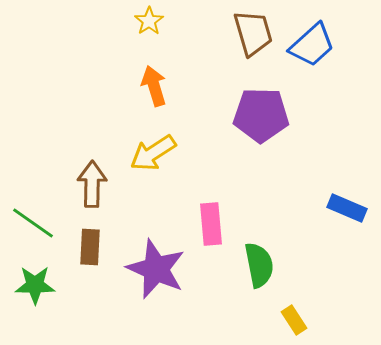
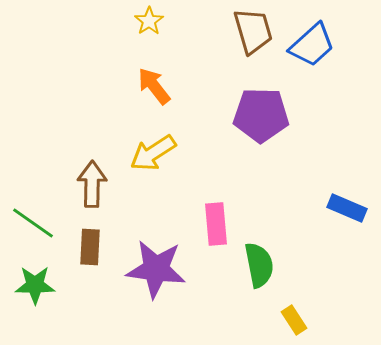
brown trapezoid: moved 2 px up
orange arrow: rotated 21 degrees counterclockwise
pink rectangle: moved 5 px right
purple star: rotated 16 degrees counterclockwise
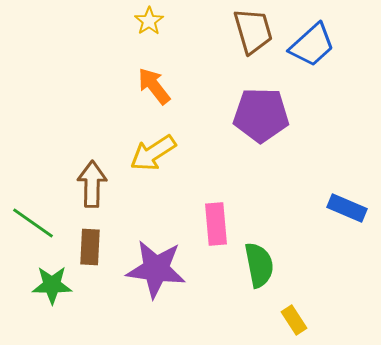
green star: moved 17 px right
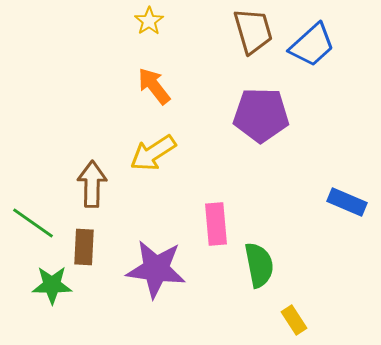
blue rectangle: moved 6 px up
brown rectangle: moved 6 px left
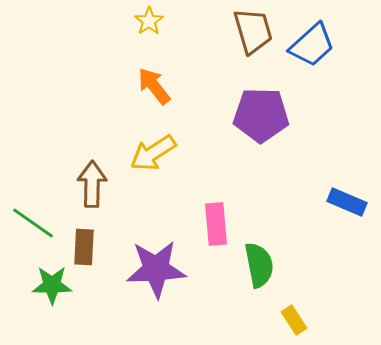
purple star: rotated 10 degrees counterclockwise
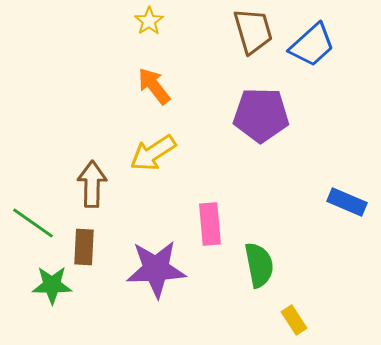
pink rectangle: moved 6 px left
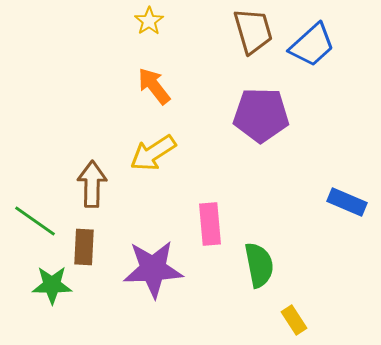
green line: moved 2 px right, 2 px up
purple star: moved 3 px left
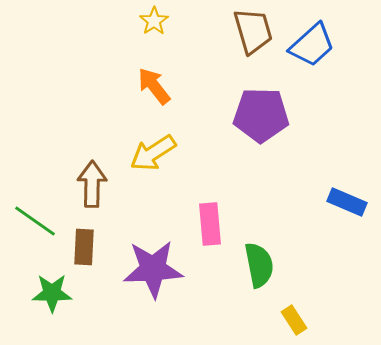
yellow star: moved 5 px right
green star: moved 8 px down
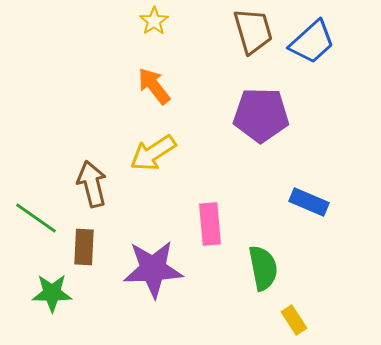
blue trapezoid: moved 3 px up
brown arrow: rotated 15 degrees counterclockwise
blue rectangle: moved 38 px left
green line: moved 1 px right, 3 px up
green semicircle: moved 4 px right, 3 px down
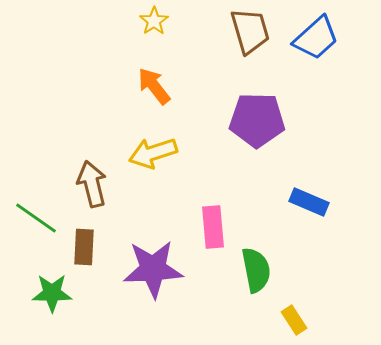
brown trapezoid: moved 3 px left
blue trapezoid: moved 4 px right, 4 px up
purple pentagon: moved 4 px left, 5 px down
yellow arrow: rotated 15 degrees clockwise
pink rectangle: moved 3 px right, 3 px down
green semicircle: moved 7 px left, 2 px down
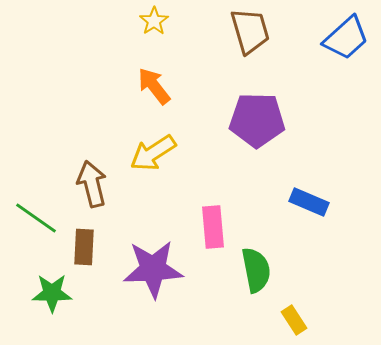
blue trapezoid: moved 30 px right
yellow arrow: rotated 15 degrees counterclockwise
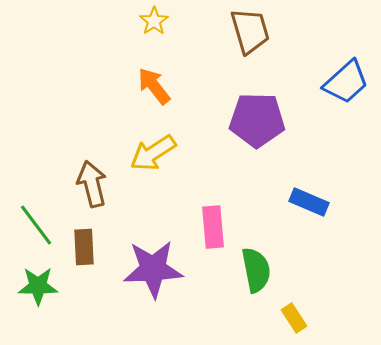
blue trapezoid: moved 44 px down
green line: moved 7 px down; rotated 18 degrees clockwise
brown rectangle: rotated 6 degrees counterclockwise
green star: moved 14 px left, 7 px up
yellow rectangle: moved 2 px up
